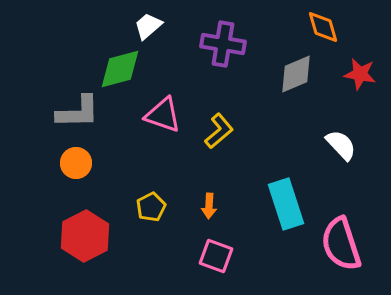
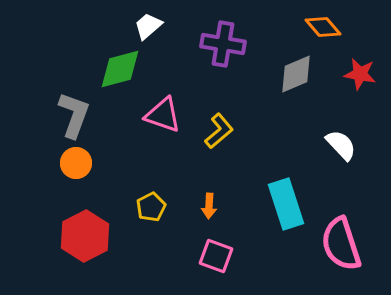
orange diamond: rotated 24 degrees counterclockwise
gray L-shape: moved 4 px left, 3 px down; rotated 69 degrees counterclockwise
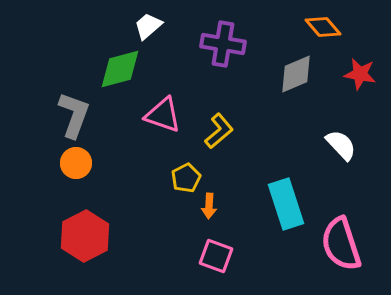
yellow pentagon: moved 35 px right, 29 px up
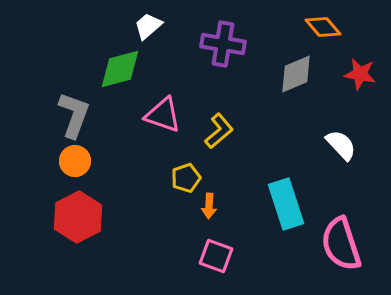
orange circle: moved 1 px left, 2 px up
yellow pentagon: rotated 8 degrees clockwise
red hexagon: moved 7 px left, 19 px up
